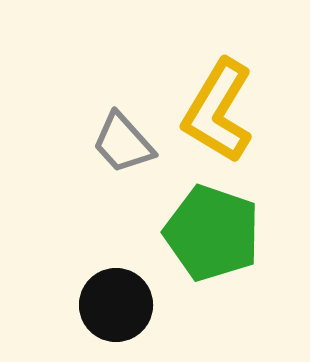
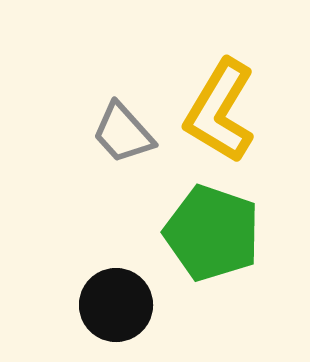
yellow L-shape: moved 2 px right
gray trapezoid: moved 10 px up
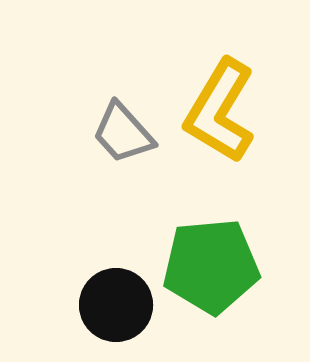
green pentagon: moved 1 px left, 33 px down; rotated 24 degrees counterclockwise
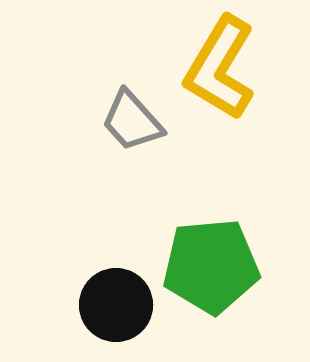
yellow L-shape: moved 43 px up
gray trapezoid: moved 9 px right, 12 px up
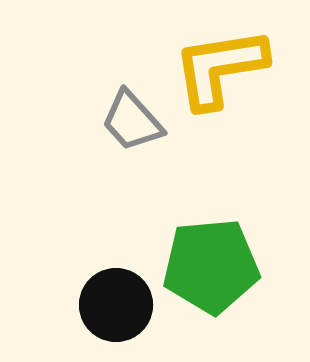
yellow L-shape: rotated 50 degrees clockwise
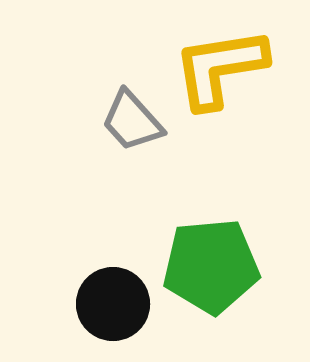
black circle: moved 3 px left, 1 px up
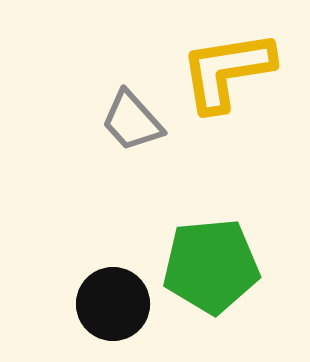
yellow L-shape: moved 7 px right, 3 px down
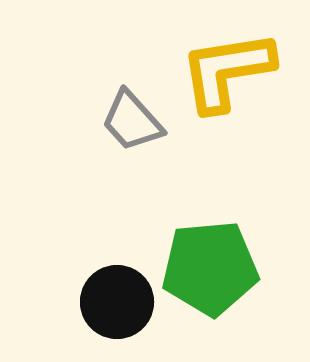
green pentagon: moved 1 px left, 2 px down
black circle: moved 4 px right, 2 px up
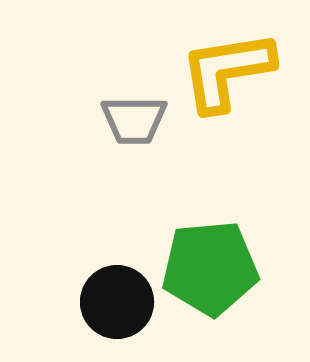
gray trapezoid: moved 2 px right, 1 px up; rotated 48 degrees counterclockwise
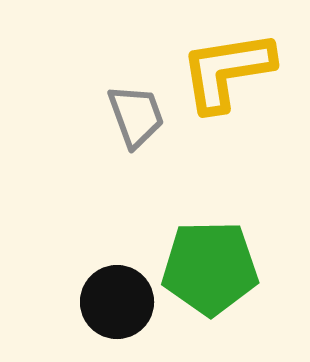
gray trapezoid: moved 2 px right, 4 px up; rotated 110 degrees counterclockwise
green pentagon: rotated 4 degrees clockwise
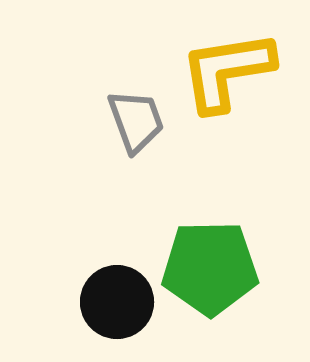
gray trapezoid: moved 5 px down
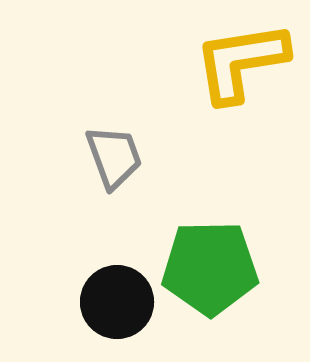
yellow L-shape: moved 14 px right, 9 px up
gray trapezoid: moved 22 px left, 36 px down
